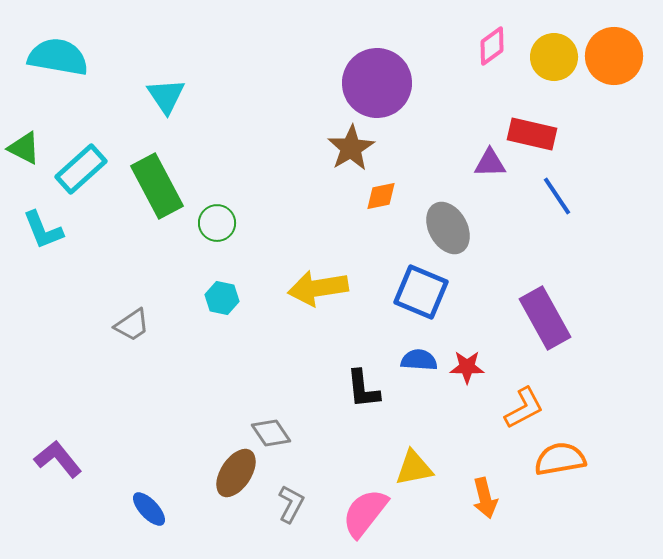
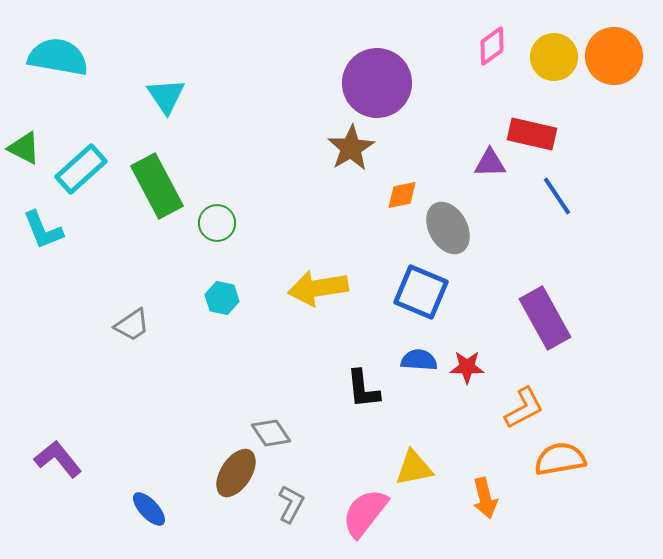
orange diamond: moved 21 px right, 1 px up
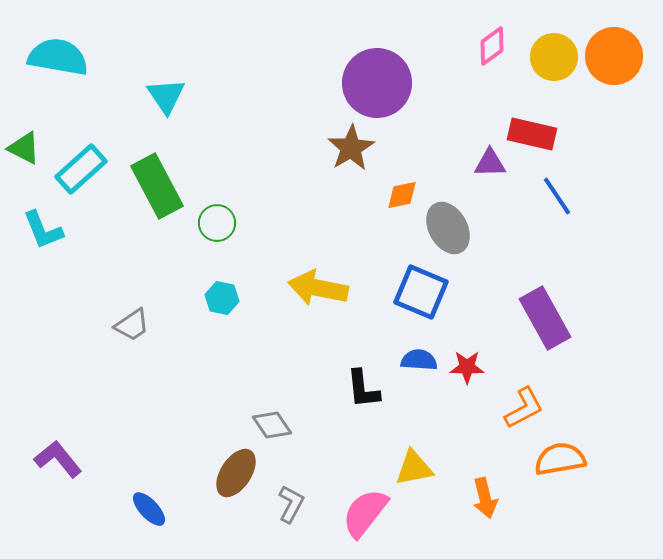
yellow arrow: rotated 20 degrees clockwise
gray diamond: moved 1 px right, 8 px up
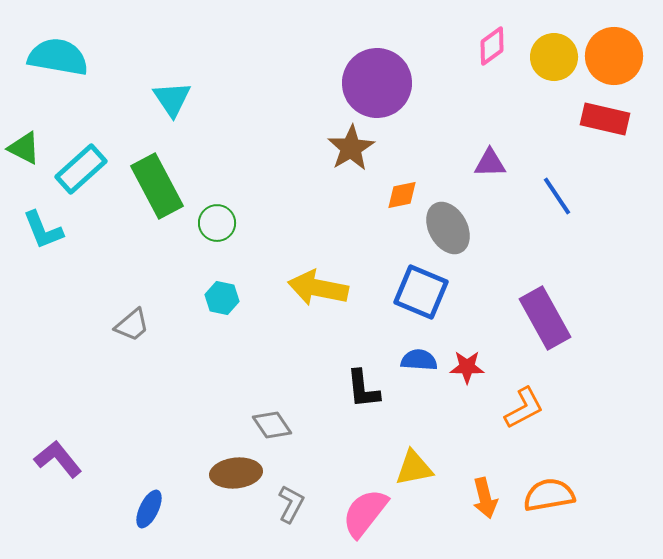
cyan triangle: moved 6 px right, 3 px down
red rectangle: moved 73 px right, 15 px up
gray trapezoid: rotated 6 degrees counterclockwise
orange semicircle: moved 11 px left, 36 px down
brown ellipse: rotated 51 degrees clockwise
blue ellipse: rotated 69 degrees clockwise
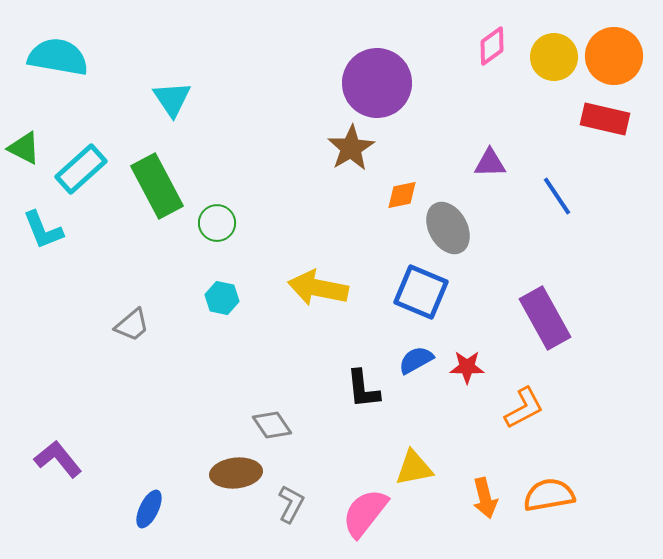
blue semicircle: moved 3 px left; rotated 33 degrees counterclockwise
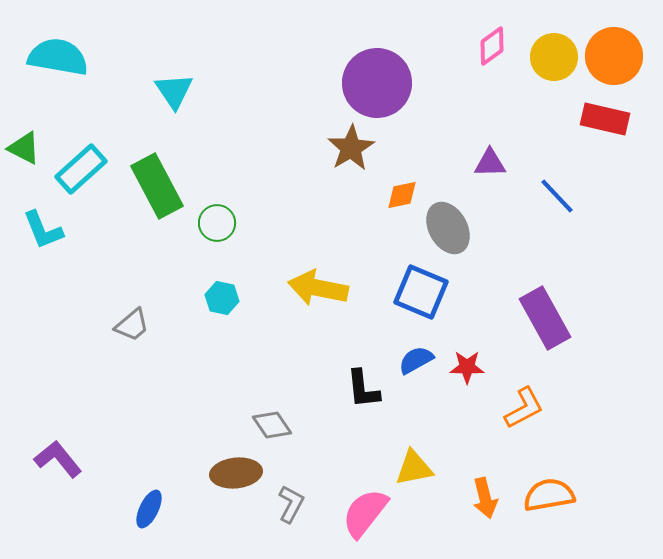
cyan triangle: moved 2 px right, 8 px up
blue line: rotated 9 degrees counterclockwise
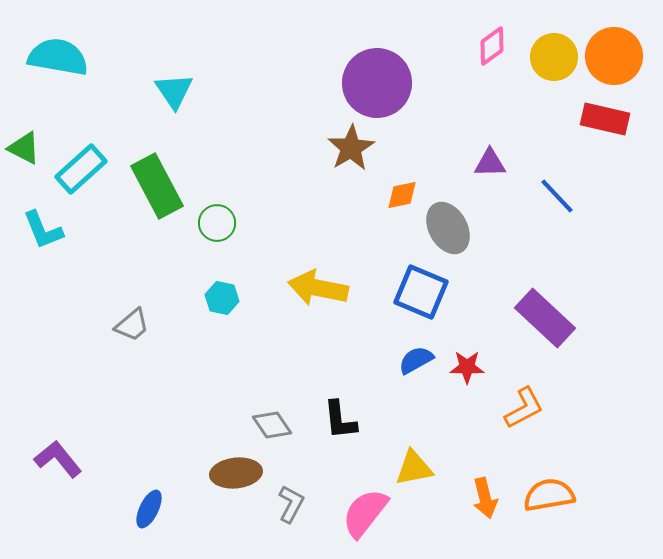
purple rectangle: rotated 18 degrees counterclockwise
black L-shape: moved 23 px left, 31 px down
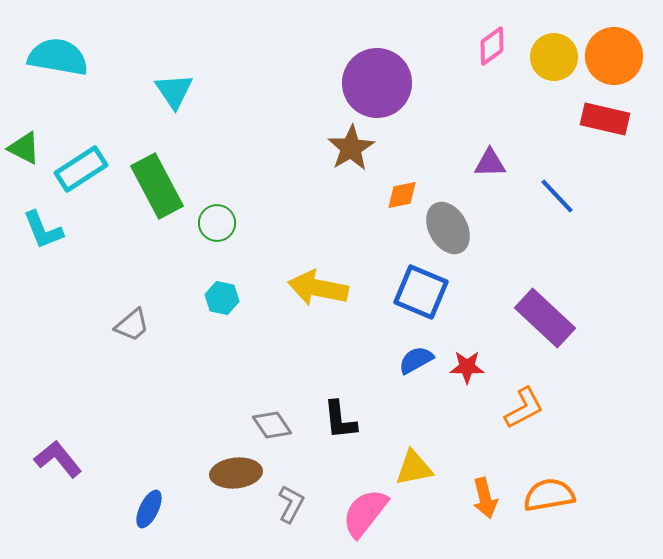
cyan rectangle: rotated 9 degrees clockwise
